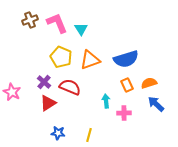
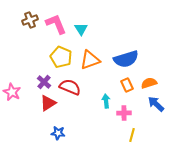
pink L-shape: moved 1 px left, 1 px down
yellow line: moved 43 px right
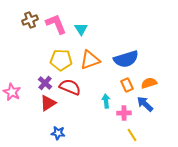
yellow pentagon: moved 3 px down; rotated 20 degrees counterclockwise
purple cross: moved 1 px right, 1 px down
blue arrow: moved 11 px left
yellow line: rotated 48 degrees counterclockwise
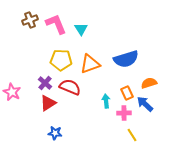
orange triangle: moved 4 px down
orange rectangle: moved 8 px down
blue star: moved 3 px left
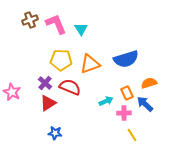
cyan arrow: rotated 72 degrees clockwise
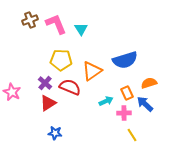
blue semicircle: moved 1 px left, 1 px down
orange triangle: moved 2 px right, 7 px down; rotated 15 degrees counterclockwise
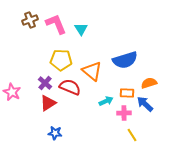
orange triangle: rotated 45 degrees counterclockwise
orange rectangle: rotated 64 degrees counterclockwise
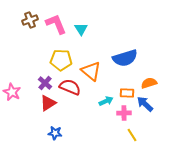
blue semicircle: moved 2 px up
orange triangle: moved 1 px left
